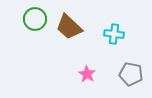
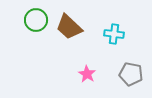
green circle: moved 1 px right, 1 px down
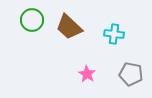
green circle: moved 4 px left
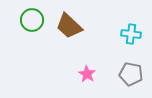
brown trapezoid: moved 1 px up
cyan cross: moved 17 px right
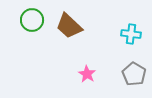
gray pentagon: moved 3 px right; rotated 20 degrees clockwise
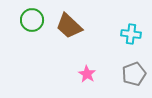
gray pentagon: rotated 20 degrees clockwise
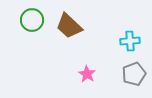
cyan cross: moved 1 px left, 7 px down; rotated 12 degrees counterclockwise
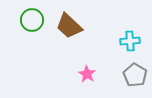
gray pentagon: moved 1 px right, 1 px down; rotated 20 degrees counterclockwise
